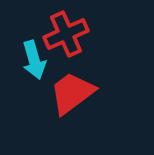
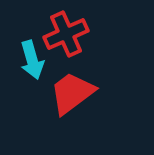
cyan arrow: moved 2 px left
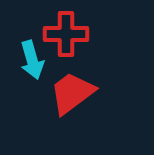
red cross: rotated 24 degrees clockwise
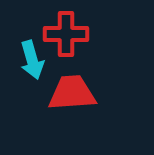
red trapezoid: rotated 33 degrees clockwise
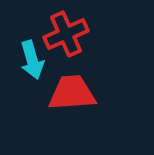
red cross: rotated 24 degrees counterclockwise
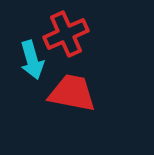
red trapezoid: rotated 15 degrees clockwise
